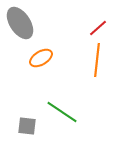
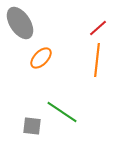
orange ellipse: rotated 15 degrees counterclockwise
gray square: moved 5 px right
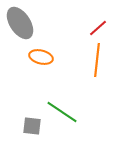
orange ellipse: moved 1 px up; rotated 60 degrees clockwise
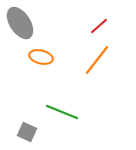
red line: moved 1 px right, 2 px up
orange line: rotated 32 degrees clockwise
green line: rotated 12 degrees counterclockwise
gray square: moved 5 px left, 6 px down; rotated 18 degrees clockwise
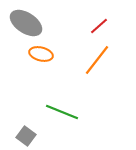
gray ellipse: moved 6 px right; rotated 24 degrees counterclockwise
orange ellipse: moved 3 px up
gray square: moved 1 px left, 4 px down; rotated 12 degrees clockwise
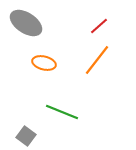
orange ellipse: moved 3 px right, 9 px down
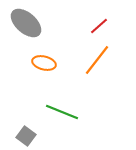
gray ellipse: rotated 8 degrees clockwise
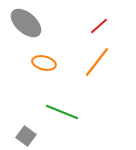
orange line: moved 2 px down
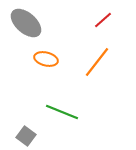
red line: moved 4 px right, 6 px up
orange ellipse: moved 2 px right, 4 px up
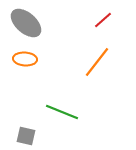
orange ellipse: moved 21 px left; rotated 10 degrees counterclockwise
gray square: rotated 24 degrees counterclockwise
